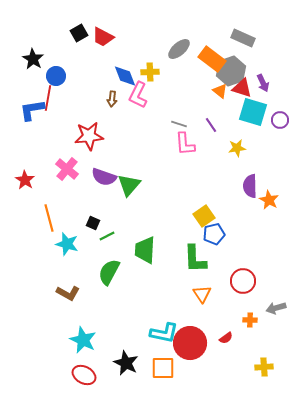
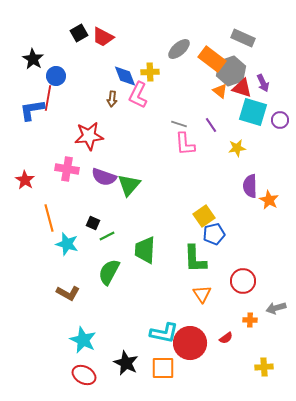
pink cross at (67, 169): rotated 30 degrees counterclockwise
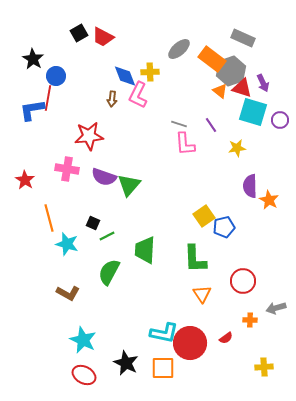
blue pentagon at (214, 234): moved 10 px right, 7 px up
